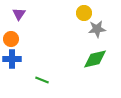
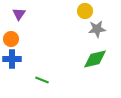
yellow circle: moved 1 px right, 2 px up
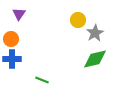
yellow circle: moved 7 px left, 9 px down
gray star: moved 2 px left, 4 px down; rotated 24 degrees counterclockwise
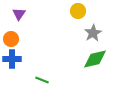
yellow circle: moved 9 px up
gray star: moved 2 px left
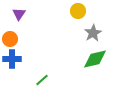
orange circle: moved 1 px left
green line: rotated 64 degrees counterclockwise
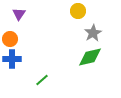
green diamond: moved 5 px left, 2 px up
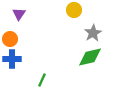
yellow circle: moved 4 px left, 1 px up
green line: rotated 24 degrees counterclockwise
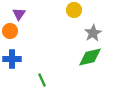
orange circle: moved 8 px up
green line: rotated 48 degrees counterclockwise
